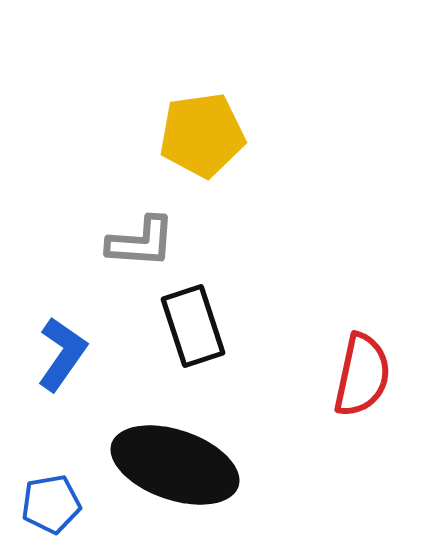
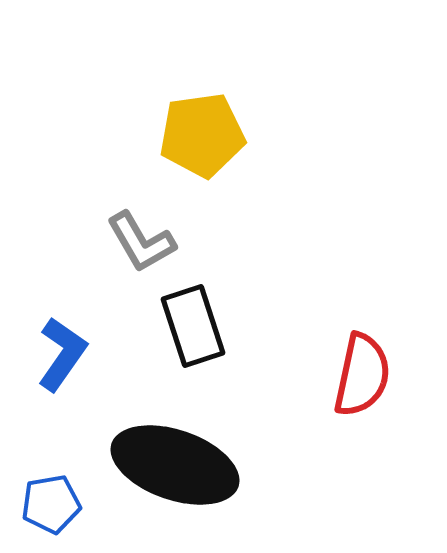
gray L-shape: rotated 56 degrees clockwise
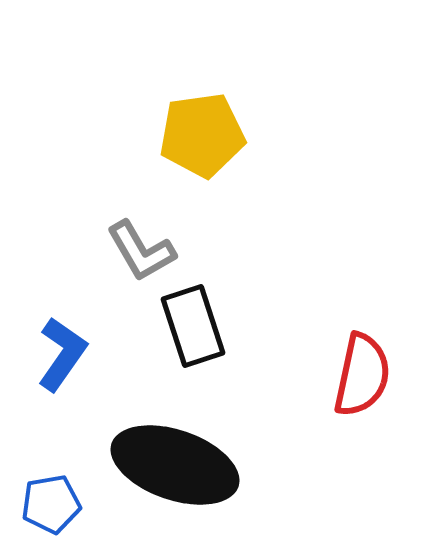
gray L-shape: moved 9 px down
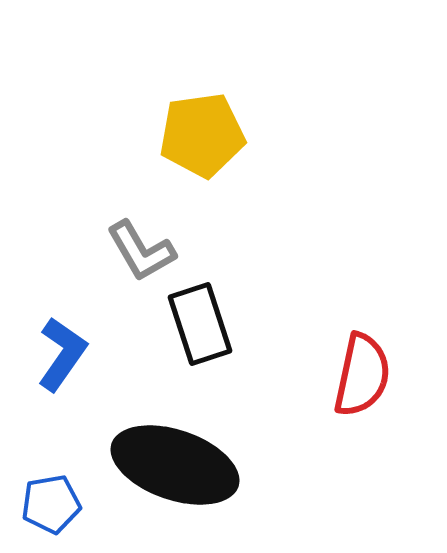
black rectangle: moved 7 px right, 2 px up
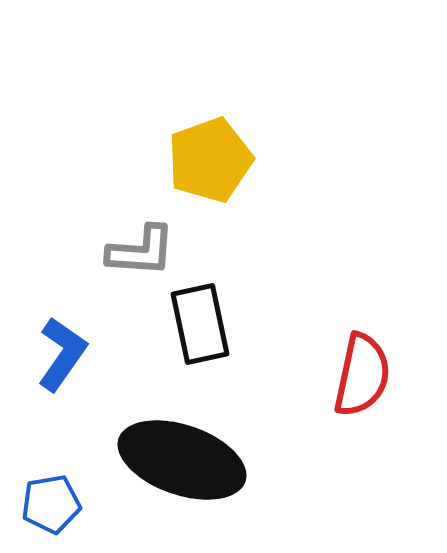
yellow pentagon: moved 8 px right, 25 px down; rotated 12 degrees counterclockwise
gray L-shape: rotated 56 degrees counterclockwise
black rectangle: rotated 6 degrees clockwise
black ellipse: moved 7 px right, 5 px up
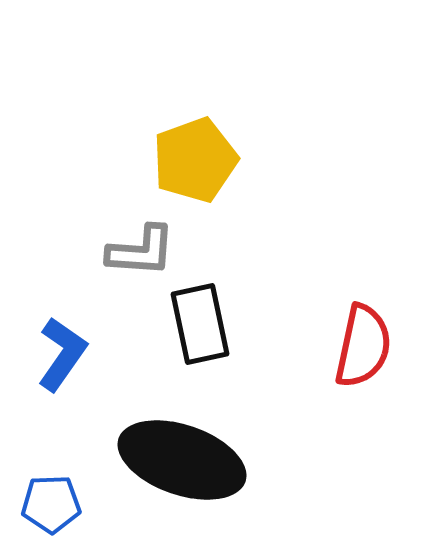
yellow pentagon: moved 15 px left
red semicircle: moved 1 px right, 29 px up
blue pentagon: rotated 8 degrees clockwise
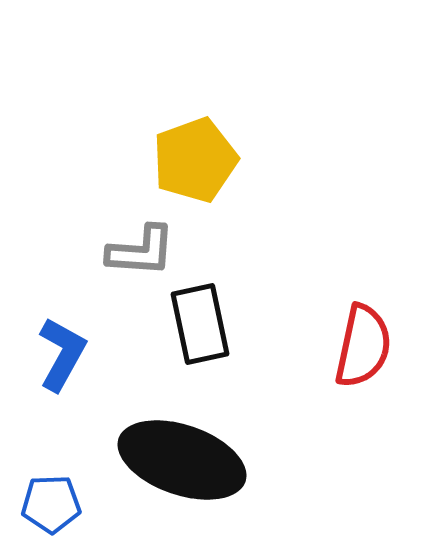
blue L-shape: rotated 6 degrees counterclockwise
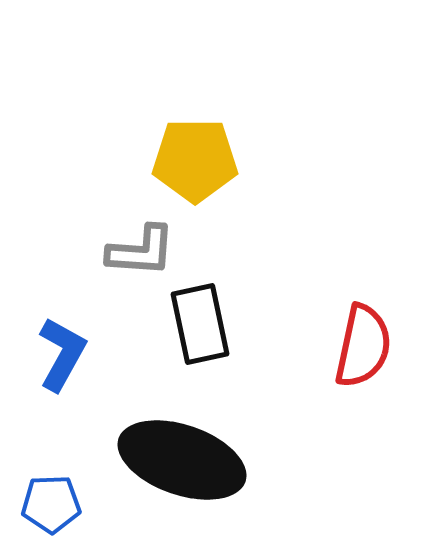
yellow pentagon: rotated 20 degrees clockwise
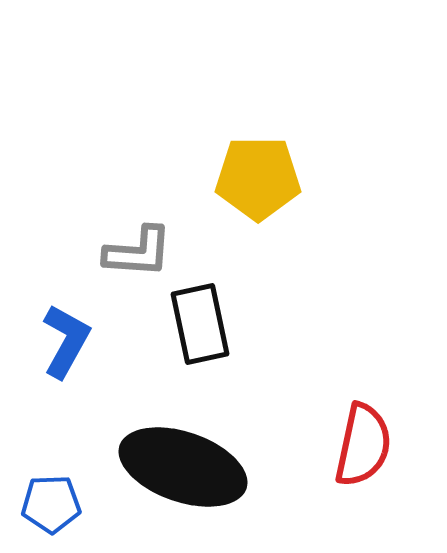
yellow pentagon: moved 63 px right, 18 px down
gray L-shape: moved 3 px left, 1 px down
red semicircle: moved 99 px down
blue L-shape: moved 4 px right, 13 px up
black ellipse: moved 1 px right, 7 px down
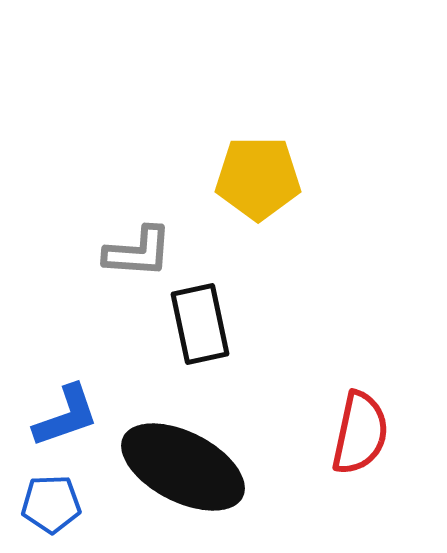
blue L-shape: moved 75 px down; rotated 42 degrees clockwise
red semicircle: moved 3 px left, 12 px up
black ellipse: rotated 8 degrees clockwise
